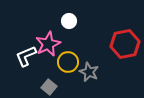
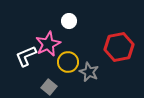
red hexagon: moved 6 px left, 3 px down
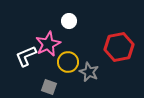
gray square: rotated 21 degrees counterclockwise
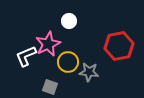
red hexagon: moved 1 px up
gray star: rotated 18 degrees counterclockwise
gray square: moved 1 px right
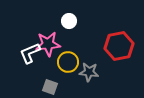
pink star: rotated 20 degrees clockwise
white L-shape: moved 4 px right, 3 px up
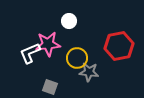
yellow circle: moved 9 px right, 4 px up
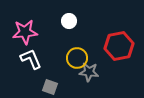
pink star: moved 23 px left, 12 px up
white L-shape: moved 1 px right, 6 px down; rotated 90 degrees clockwise
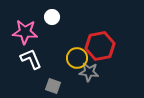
white circle: moved 17 px left, 4 px up
pink star: rotated 10 degrees clockwise
red hexagon: moved 19 px left
gray square: moved 3 px right, 1 px up
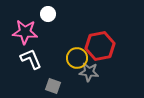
white circle: moved 4 px left, 3 px up
